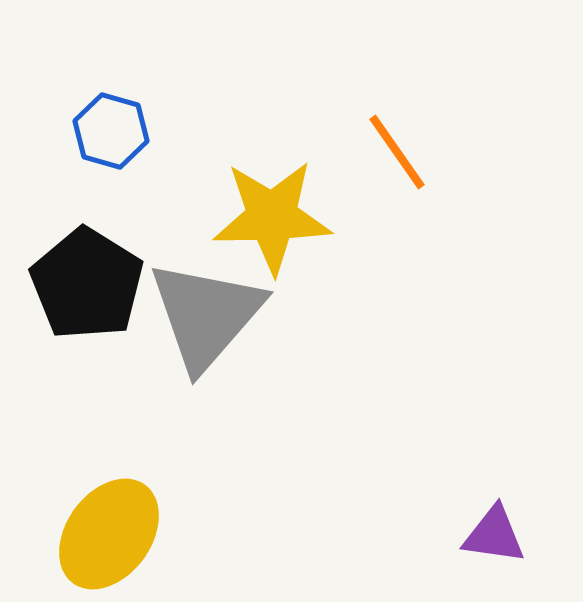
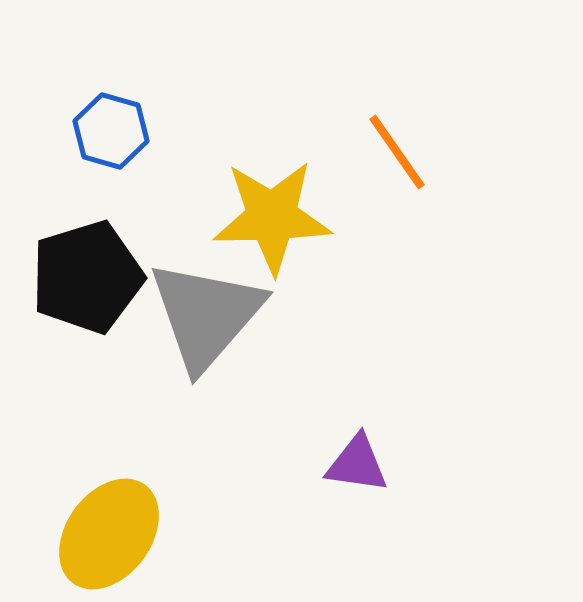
black pentagon: moved 7 px up; rotated 23 degrees clockwise
purple triangle: moved 137 px left, 71 px up
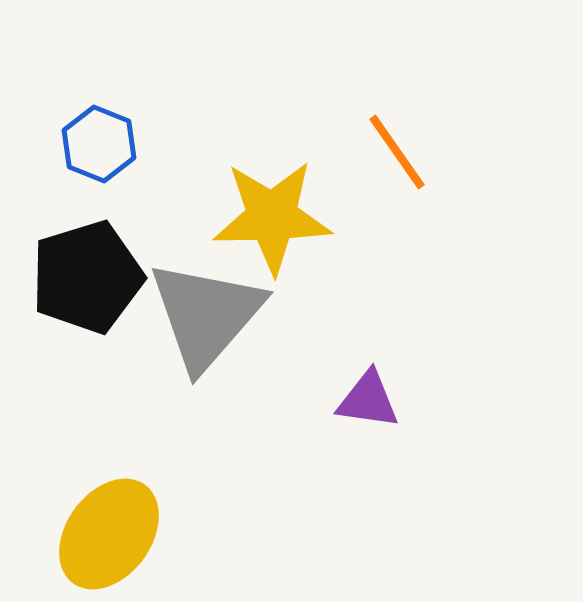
blue hexagon: moved 12 px left, 13 px down; rotated 6 degrees clockwise
purple triangle: moved 11 px right, 64 px up
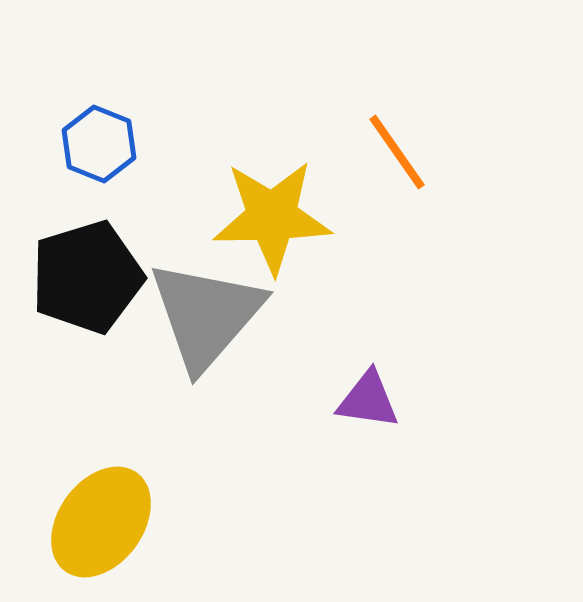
yellow ellipse: moved 8 px left, 12 px up
